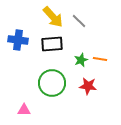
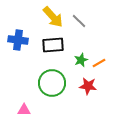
black rectangle: moved 1 px right, 1 px down
orange line: moved 1 px left, 4 px down; rotated 40 degrees counterclockwise
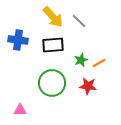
pink triangle: moved 4 px left
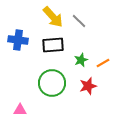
orange line: moved 4 px right
red star: rotated 24 degrees counterclockwise
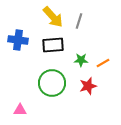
gray line: rotated 63 degrees clockwise
green star: rotated 24 degrees clockwise
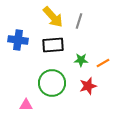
pink triangle: moved 6 px right, 5 px up
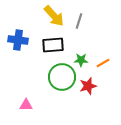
yellow arrow: moved 1 px right, 1 px up
green circle: moved 10 px right, 6 px up
